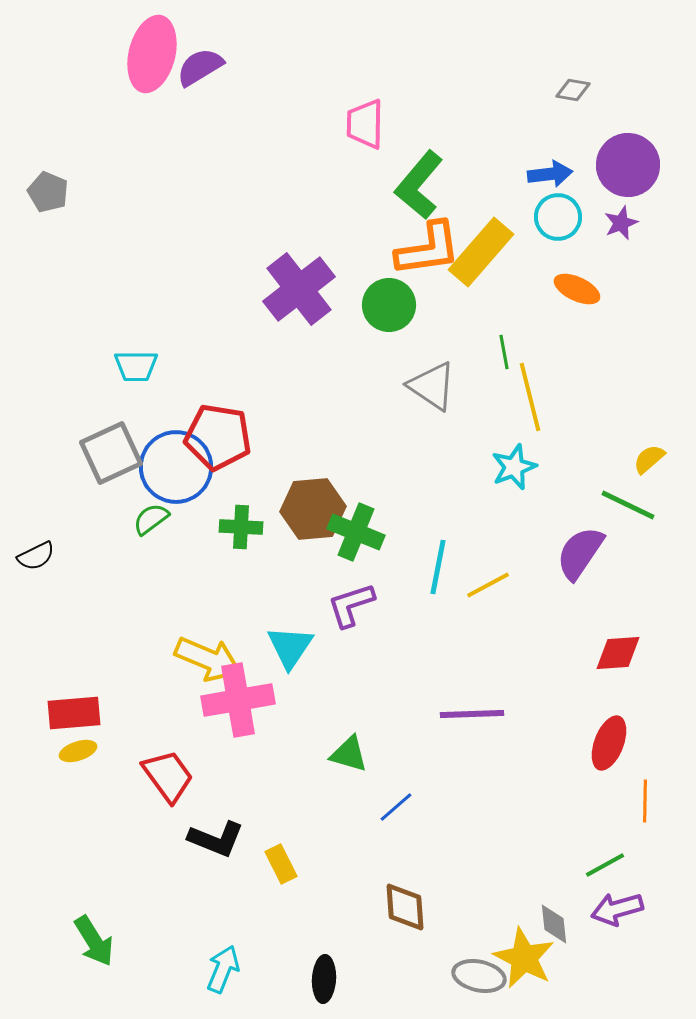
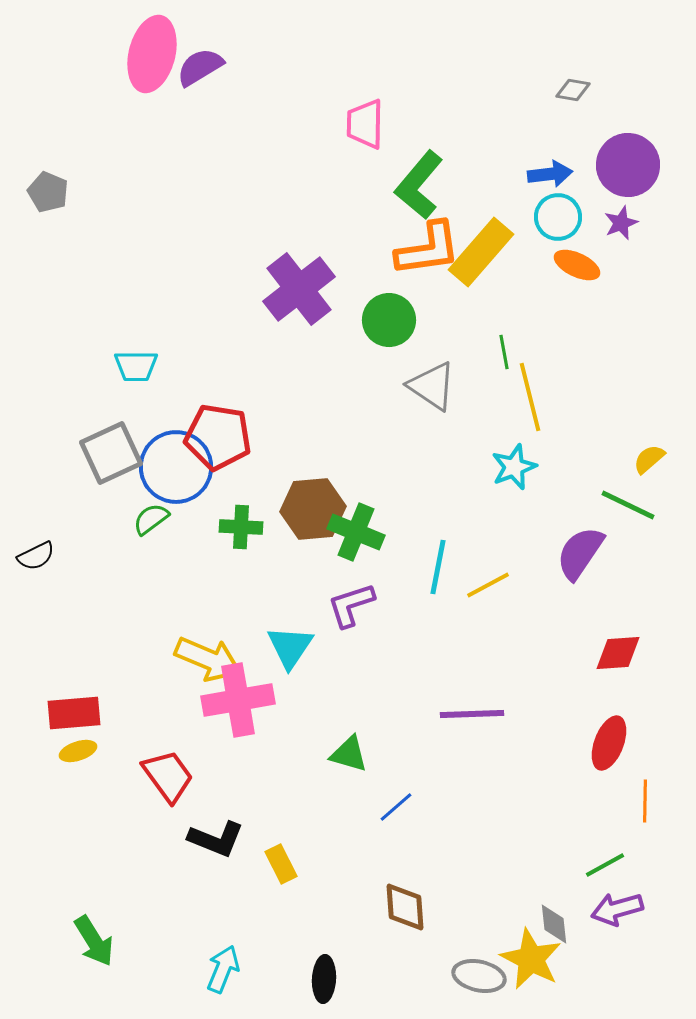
orange ellipse at (577, 289): moved 24 px up
green circle at (389, 305): moved 15 px down
yellow star at (524, 958): moved 7 px right, 1 px down
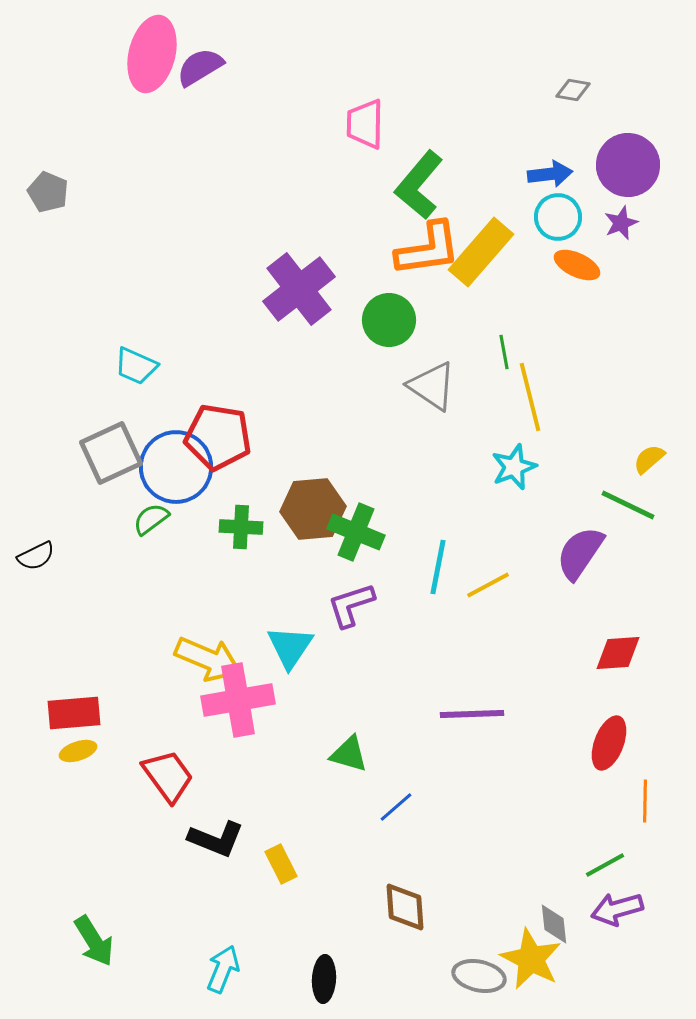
cyan trapezoid at (136, 366): rotated 24 degrees clockwise
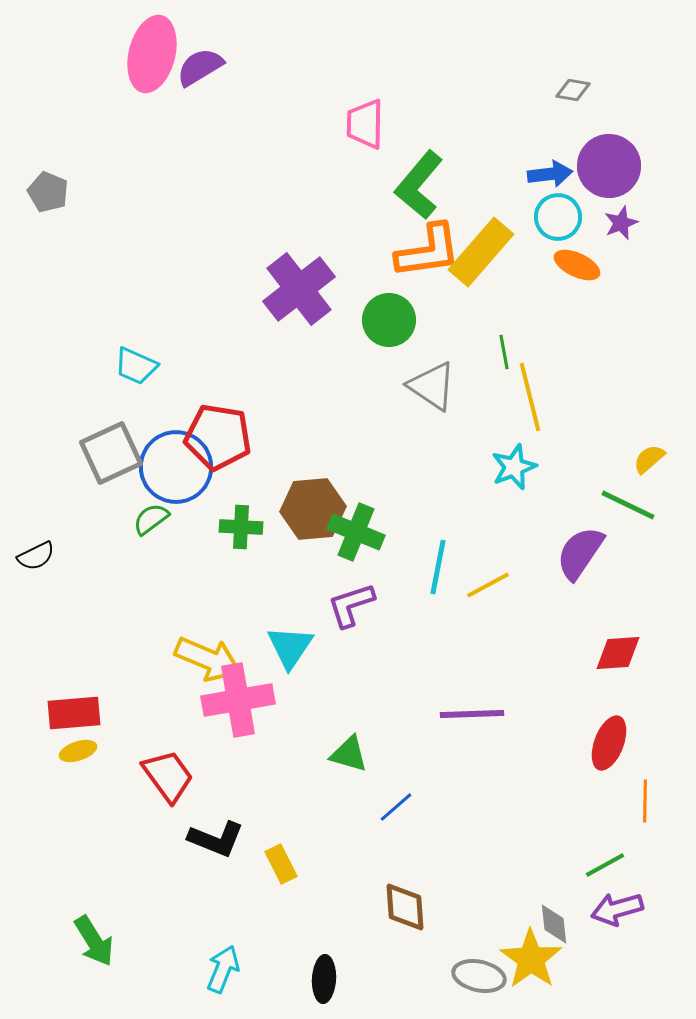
purple circle at (628, 165): moved 19 px left, 1 px down
orange L-shape at (428, 249): moved 2 px down
yellow star at (531, 959): rotated 8 degrees clockwise
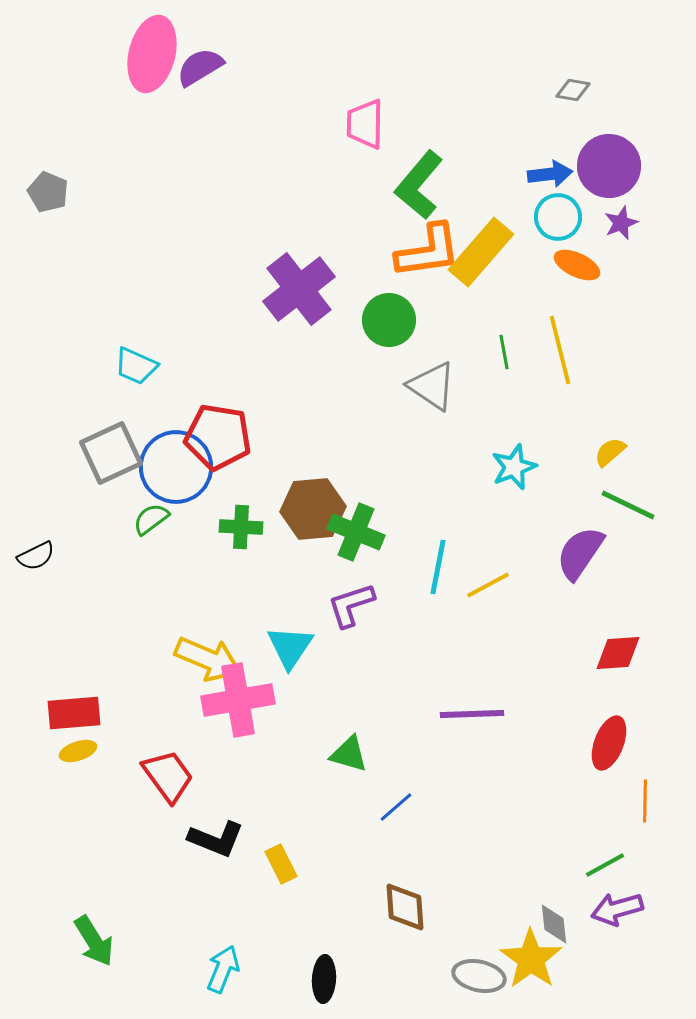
yellow line at (530, 397): moved 30 px right, 47 px up
yellow semicircle at (649, 459): moved 39 px left, 7 px up
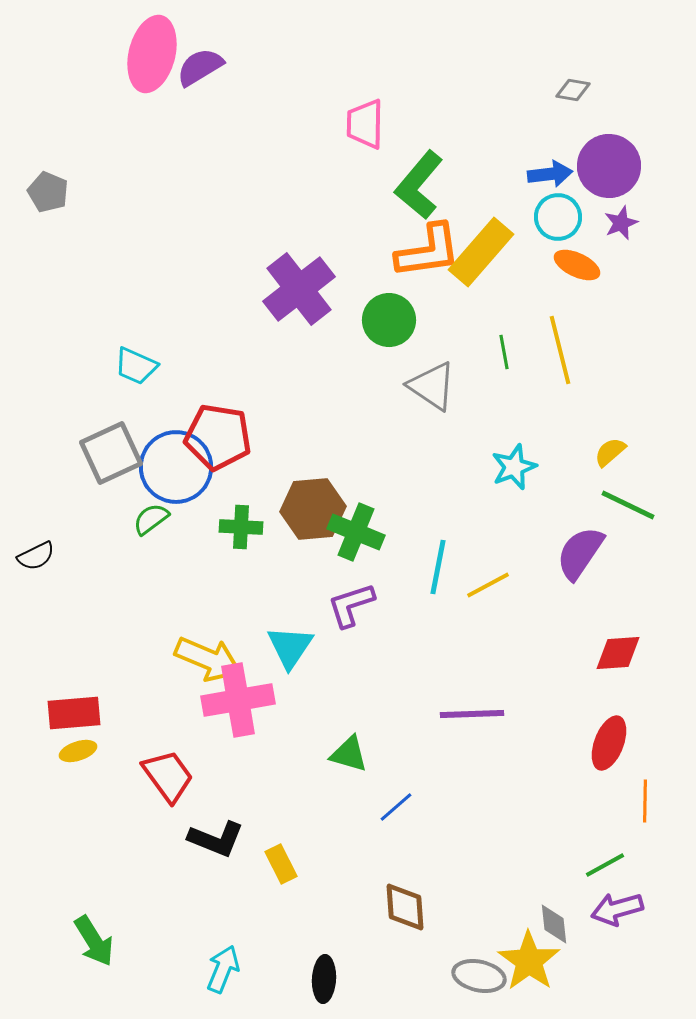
yellow star at (531, 959): moved 2 px left, 2 px down
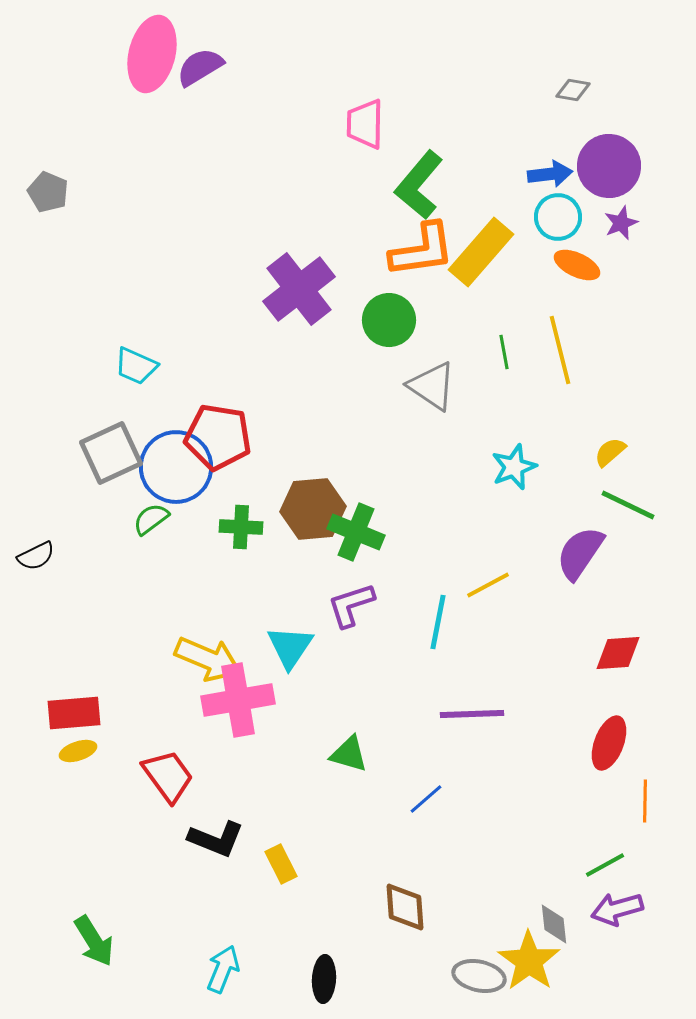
orange L-shape at (428, 251): moved 6 px left, 1 px up
cyan line at (438, 567): moved 55 px down
blue line at (396, 807): moved 30 px right, 8 px up
